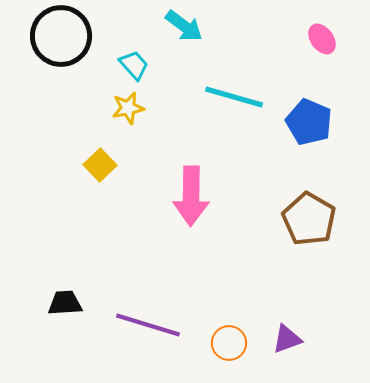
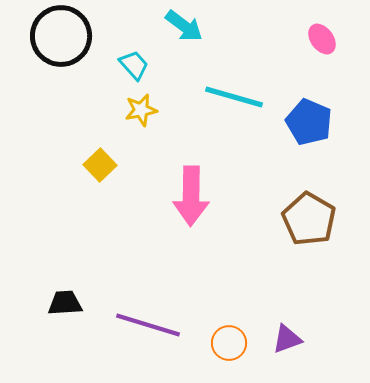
yellow star: moved 13 px right, 2 px down
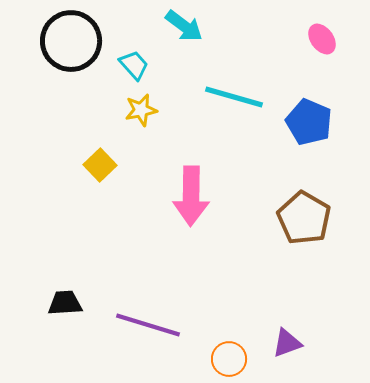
black circle: moved 10 px right, 5 px down
brown pentagon: moved 5 px left, 1 px up
purple triangle: moved 4 px down
orange circle: moved 16 px down
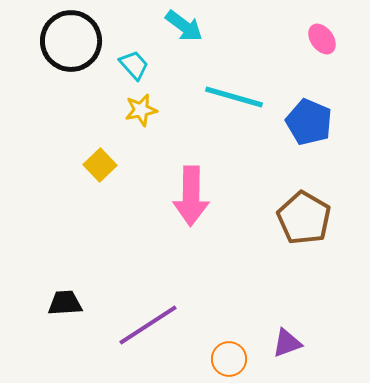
purple line: rotated 50 degrees counterclockwise
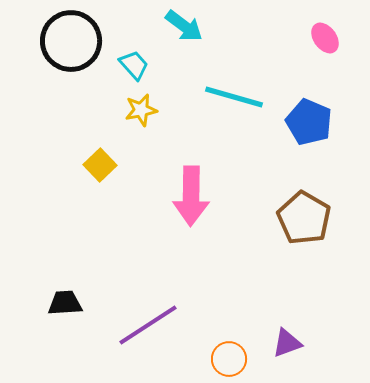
pink ellipse: moved 3 px right, 1 px up
